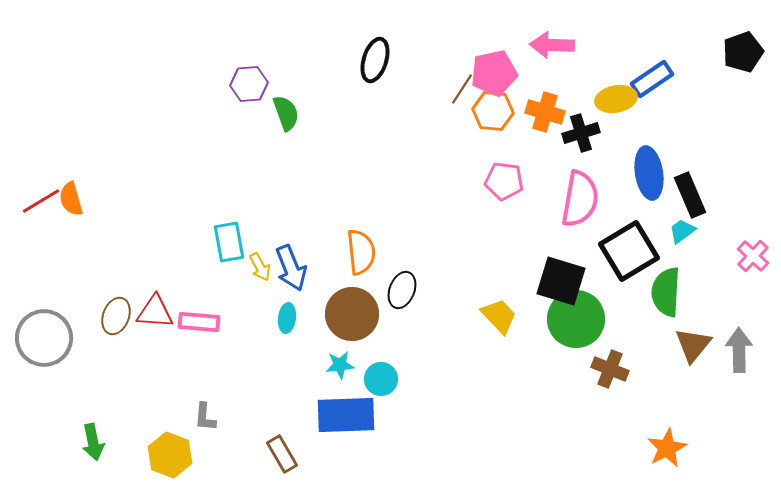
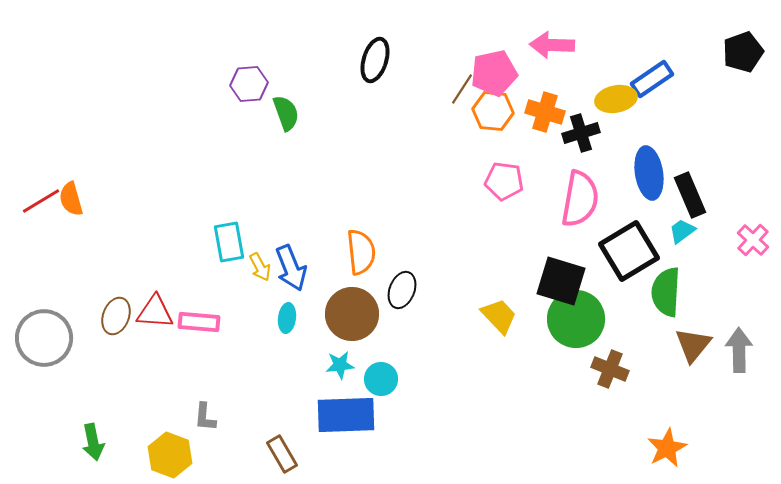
pink cross at (753, 256): moved 16 px up
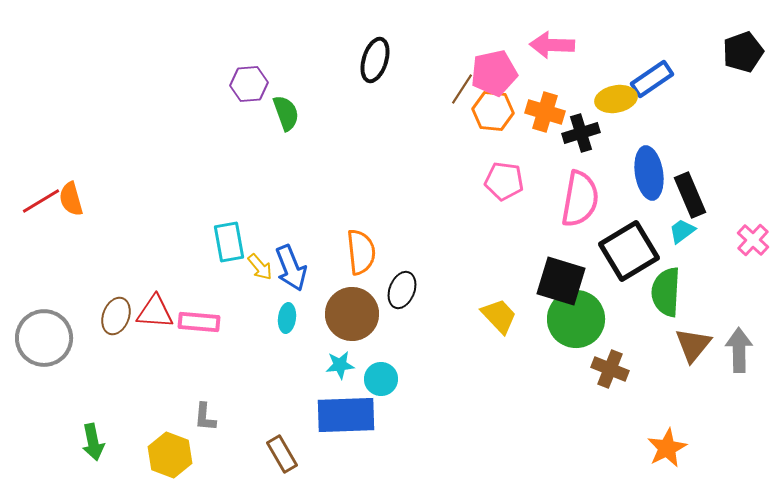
yellow arrow at (260, 267): rotated 12 degrees counterclockwise
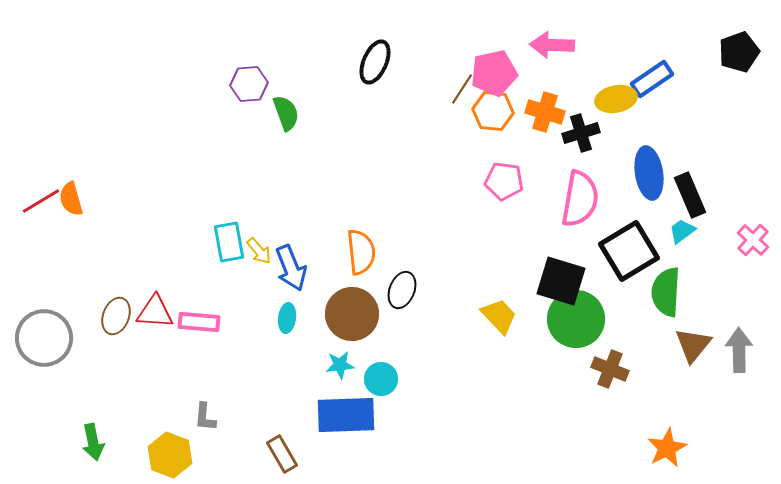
black pentagon at (743, 52): moved 4 px left
black ellipse at (375, 60): moved 2 px down; rotated 6 degrees clockwise
yellow arrow at (260, 267): moved 1 px left, 16 px up
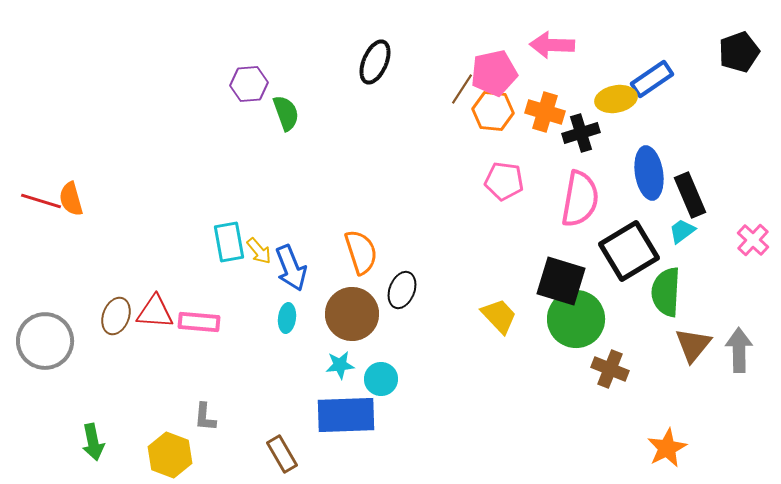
red line at (41, 201): rotated 48 degrees clockwise
orange semicircle at (361, 252): rotated 12 degrees counterclockwise
gray circle at (44, 338): moved 1 px right, 3 px down
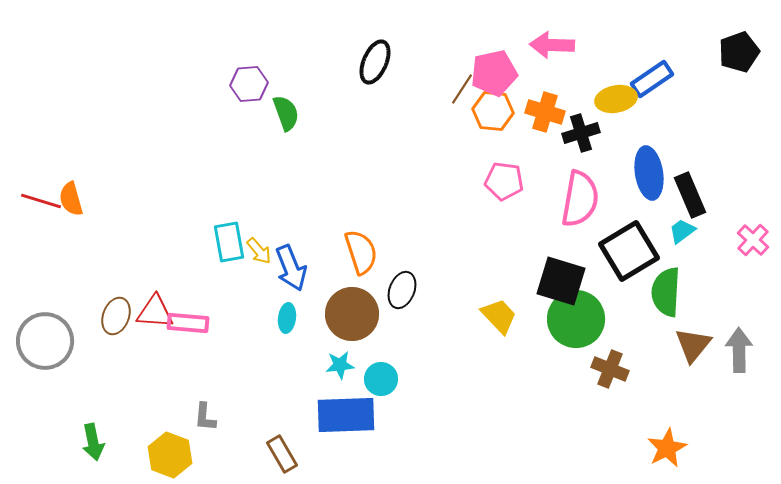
pink rectangle at (199, 322): moved 11 px left, 1 px down
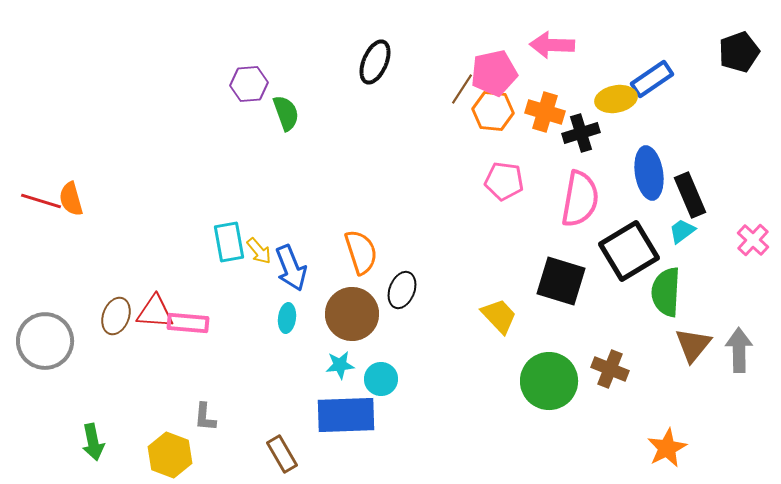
green circle at (576, 319): moved 27 px left, 62 px down
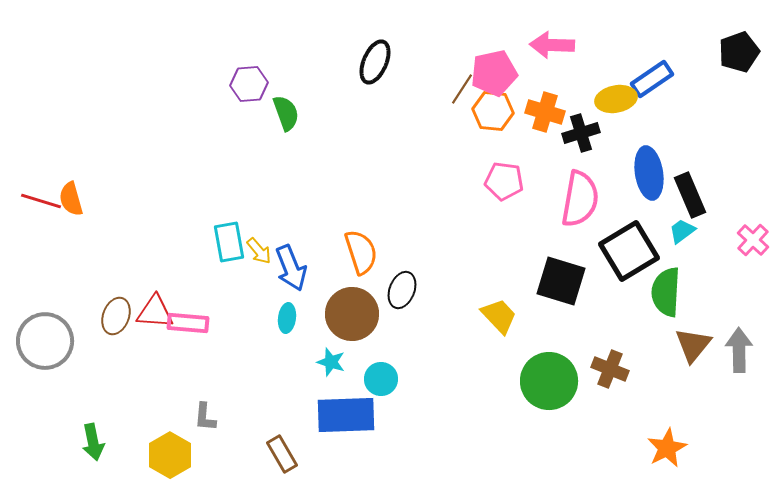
cyan star at (340, 365): moved 9 px left, 3 px up; rotated 24 degrees clockwise
yellow hexagon at (170, 455): rotated 9 degrees clockwise
